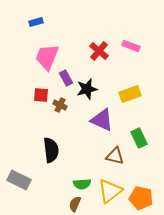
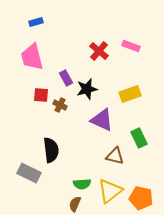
pink trapezoid: moved 15 px left; rotated 36 degrees counterclockwise
gray rectangle: moved 10 px right, 7 px up
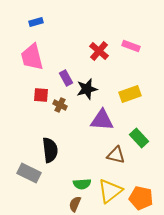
purple triangle: rotated 20 degrees counterclockwise
green rectangle: rotated 18 degrees counterclockwise
black semicircle: moved 1 px left
brown triangle: moved 1 px right, 1 px up
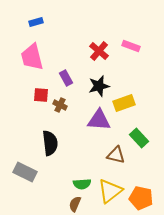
black star: moved 12 px right, 3 px up
yellow rectangle: moved 6 px left, 9 px down
purple triangle: moved 3 px left
black semicircle: moved 7 px up
gray rectangle: moved 4 px left, 1 px up
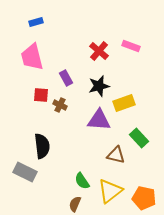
black semicircle: moved 8 px left, 3 px down
green semicircle: moved 3 px up; rotated 60 degrees clockwise
orange pentagon: moved 3 px right
